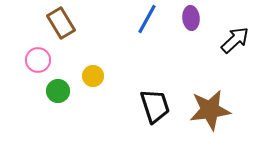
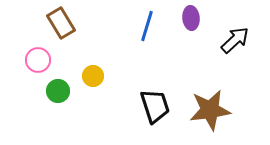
blue line: moved 7 px down; rotated 12 degrees counterclockwise
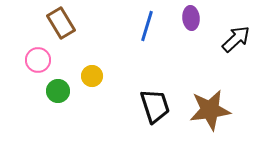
black arrow: moved 1 px right, 1 px up
yellow circle: moved 1 px left
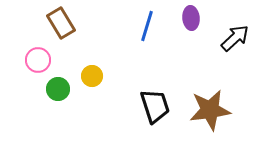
black arrow: moved 1 px left, 1 px up
green circle: moved 2 px up
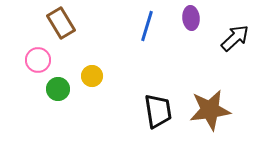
black trapezoid: moved 3 px right, 5 px down; rotated 9 degrees clockwise
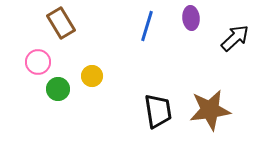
pink circle: moved 2 px down
